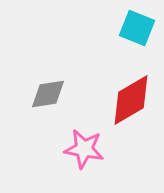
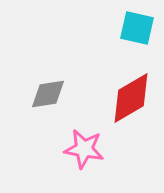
cyan square: rotated 9 degrees counterclockwise
red diamond: moved 2 px up
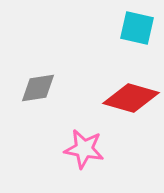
gray diamond: moved 10 px left, 6 px up
red diamond: rotated 46 degrees clockwise
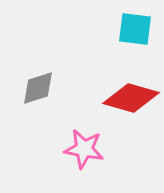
cyan square: moved 2 px left, 1 px down; rotated 6 degrees counterclockwise
gray diamond: rotated 9 degrees counterclockwise
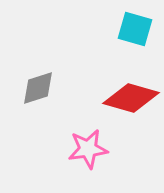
cyan square: rotated 9 degrees clockwise
pink star: moved 4 px right; rotated 18 degrees counterclockwise
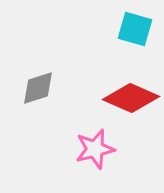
red diamond: rotated 8 degrees clockwise
pink star: moved 7 px right; rotated 6 degrees counterclockwise
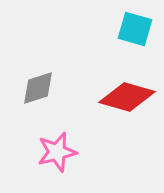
red diamond: moved 4 px left, 1 px up; rotated 8 degrees counterclockwise
pink star: moved 38 px left, 3 px down
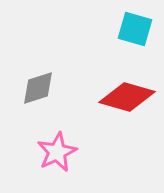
pink star: rotated 12 degrees counterclockwise
